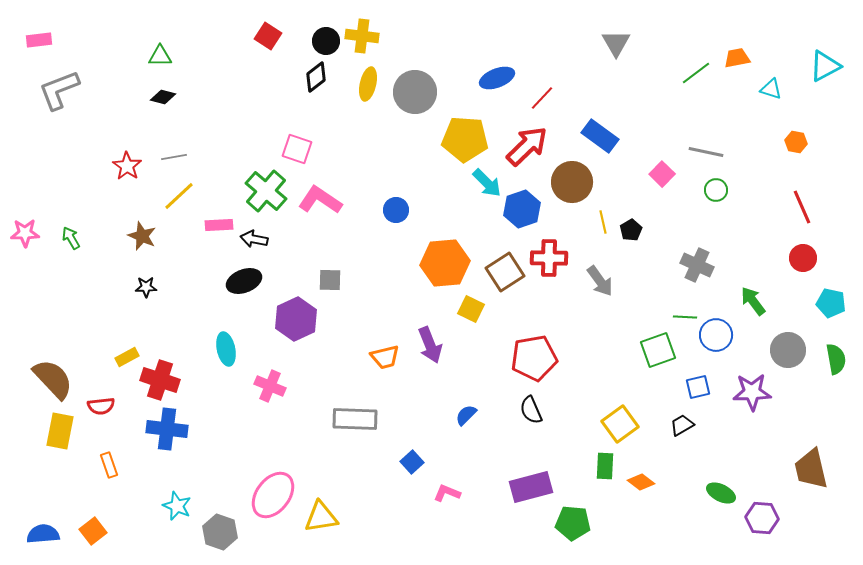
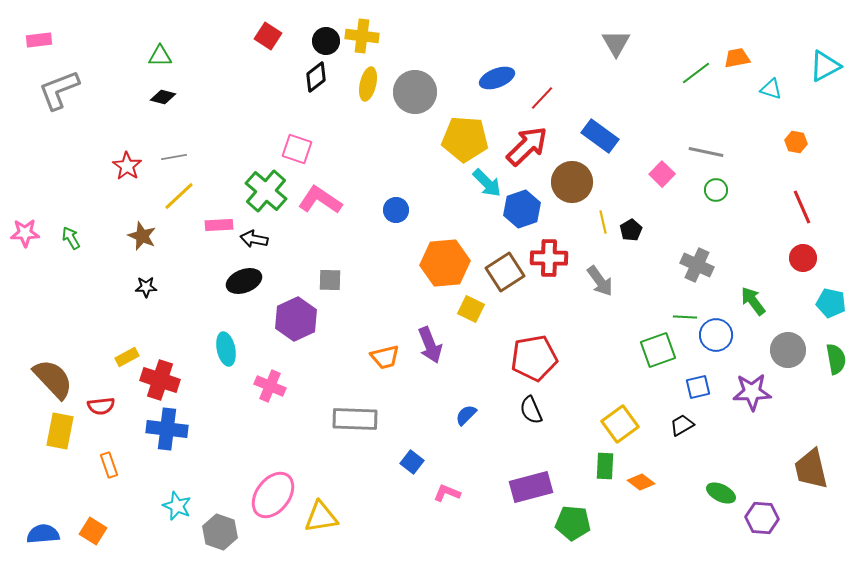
blue square at (412, 462): rotated 10 degrees counterclockwise
orange square at (93, 531): rotated 20 degrees counterclockwise
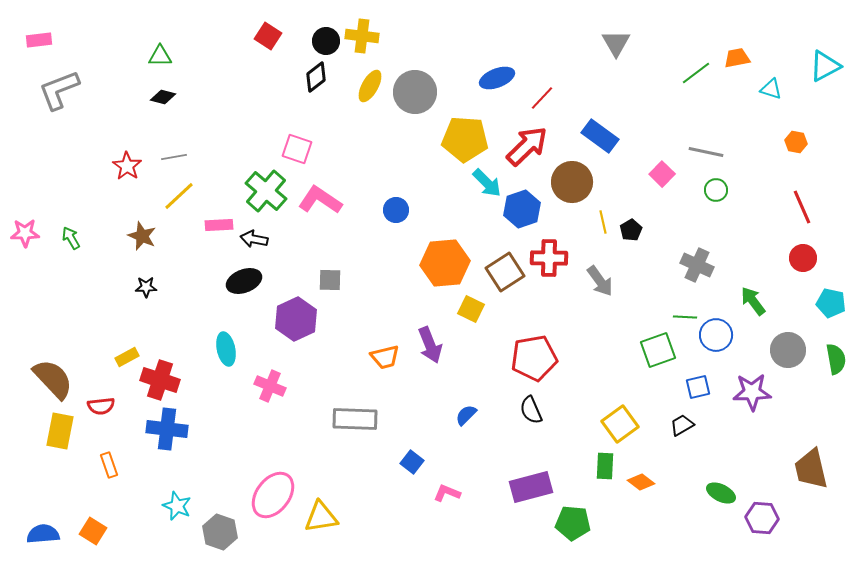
yellow ellipse at (368, 84): moved 2 px right, 2 px down; rotated 16 degrees clockwise
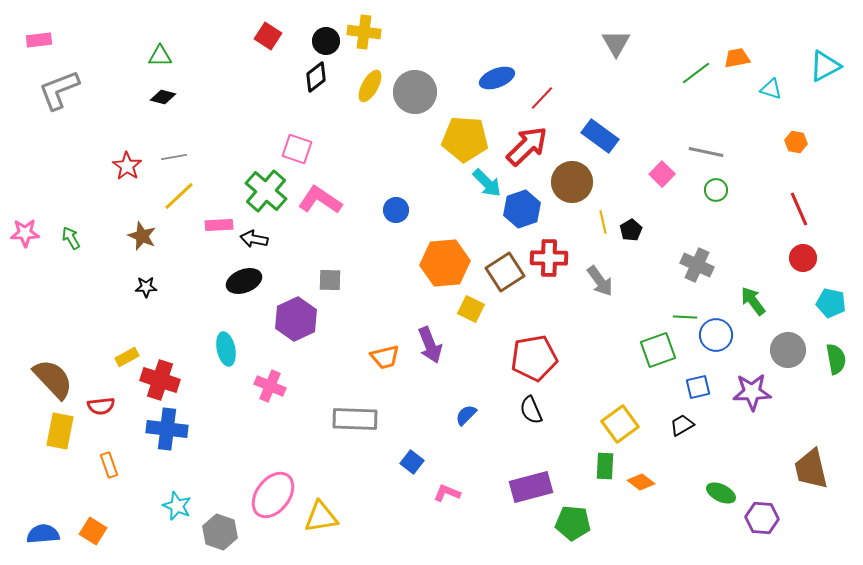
yellow cross at (362, 36): moved 2 px right, 4 px up
red line at (802, 207): moved 3 px left, 2 px down
